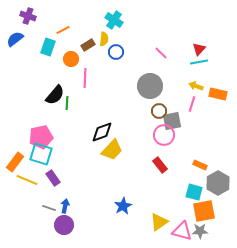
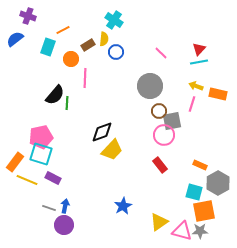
purple rectangle at (53, 178): rotated 28 degrees counterclockwise
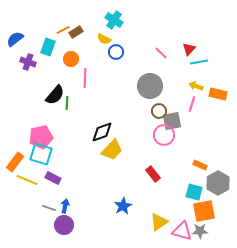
purple cross at (28, 16): moved 46 px down
yellow semicircle at (104, 39): rotated 112 degrees clockwise
brown rectangle at (88, 45): moved 12 px left, 13 px up
red triangle at (199, 49): moved 10 px left
red rectangle at (160, 165): moved 7 px left, 9 px down
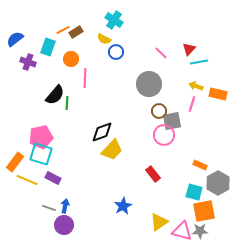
gray circle at (150, 86): moved 1 px left, 2 px up
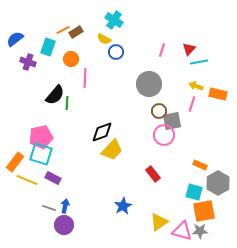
pink line at (161, 53): moved 1 px right, 3 px up; rotated 64 degrees clockwise
